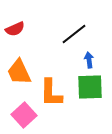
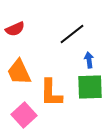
black line: moved 2 px left
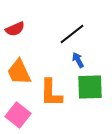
blue arrow: moved 11 px left; rotated 21 degrees counterclockwise
pink square: moved 6 px left; rotated 10 degrees counterclockwise
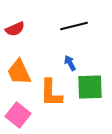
black line: moved 2 px right, 8 px up; rotated 24 degrees clockwise
blue arrow: moved 8 px left, 3 px down
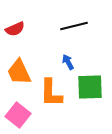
blue arrow: moved 2 px left, 1 px up
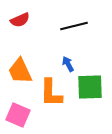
red semicircle: moved 5 px right, 9 px up
blue arrow: moved 2 px down
orange trapezoid: moved 1 px right, 1 px up
pink square: rotated 15 degrees counterclockwise
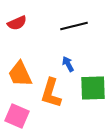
red semicircle: moved 3 px left, 3 px down
orange trapezoid: moved 3 px down
green square: moved 3 px right, 1 px down
orange L-shape: rotated 16 degrees clockwise
pink square: moved 1 px left, 1 px down
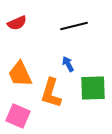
pink square: moved 1 px right
